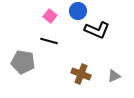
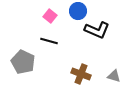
gray pentagon: rotated 15 degrees clockwise
gray triangle: rotated 40 degrees clockwise
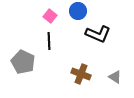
black L-shape: moved 1 px right, 4 px down
black line: rotated 72 degrees clockwise
gray triangle: moved 1 px right, 1 px down; rotated 16 degrees clockwise
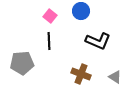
blue circle: moved 3 px right
black L-shape: moved 7 px down
gray pentagon: moved 1 px left, 1 px down; rotated 30 degrees counterclockwise
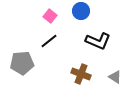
black line: rotated 54 degrees clockwise
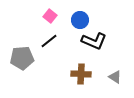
blue circle: moved 1 px left, 9 px down
black L-shape: moved 4 px left
gray pentagon: moved 5 px up
brown cross: rotated 18 degrees counterclockwise
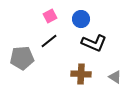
pink square: rotated 24 degrees clockwise
blue circle: moved 1 px right, 1 px up
black L-shape: moved 2 px down
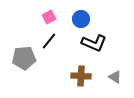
pink square: moved 1 px left, 1 px down
black line: rotated 12 degrees counterclockwise
gray pentagon: moved 2 px right
brown cross: moved 2 px down
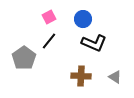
blue circle: moved 2 px right
gray pentagon: rotated 30 degrees counterclockwise
